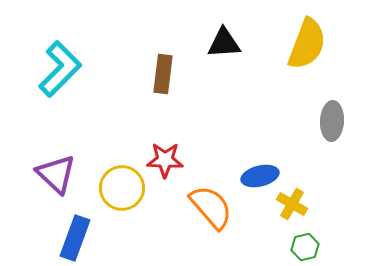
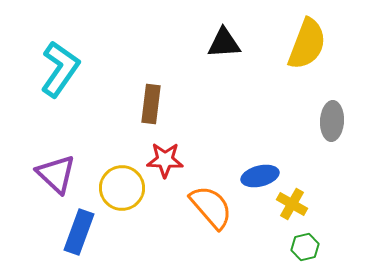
cyan L-shape: rotated 10 degrees counterclockwise
brown rectangle: moved 12 px left, 30 px down
blue rectangle: moved 4 px right, 6 px up
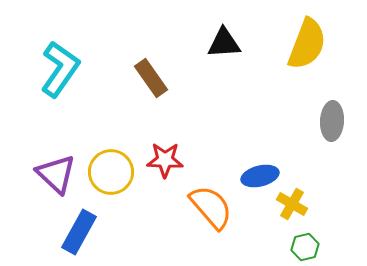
brown rectangle: moved 26 px up; rotated 42 degrees counterclockwise
yellow circle: moved 11 px left, 16 px up
blue rectangle: rotated 9 degrees clockwise
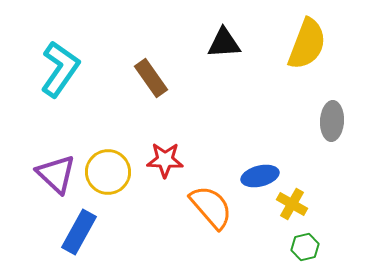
yellow circle: moved 3 px left
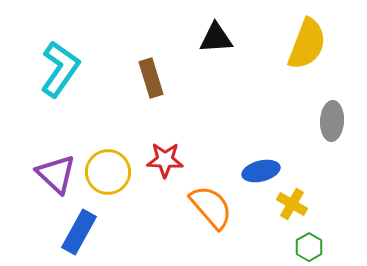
black triangle: moved 8 px left, 5 px up
brown rectangle: rotated 18 degrees clockwise
blue ellipse: moved 1 px right, 5 px up
green hexagon: moved 4 px right; rotated 16 degrees counterclockwise
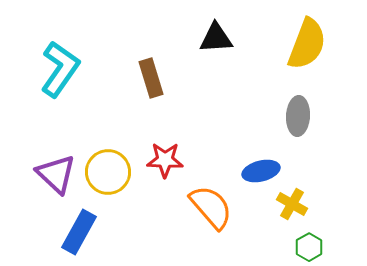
gray ellipse: moved 34 px left, 5 px up
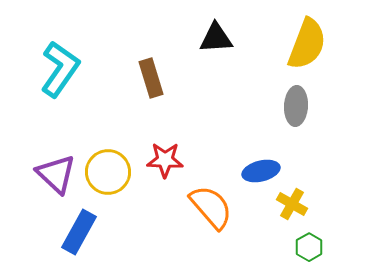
gray ellipse: moved 2 px left, 10 px up
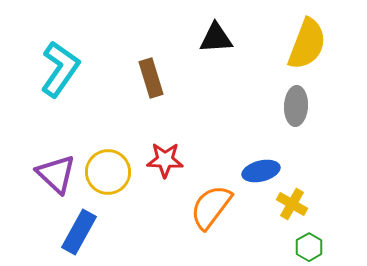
orange semicircle: rotated 102 degrees counterclockwise
